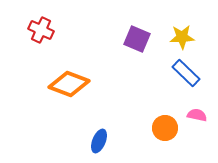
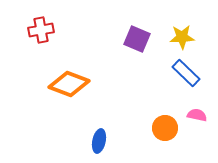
red cross: rotated 35 degrees counterclockwise
blue ellipse: rotated 10 degrees counterclockwise
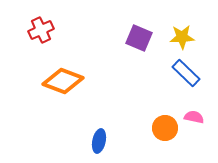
red cross: rotated 15 degrees counterclockwise
purple square: moved 2 px right, 1 px up
orange diamond: moved 6 px left, 3 px up
pink semicircle: moved 3 px left, 2 px down
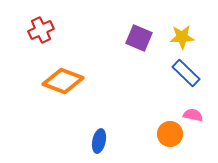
pink semicircle: moved 1 px left, 2 px up
orange circle: moved 5 px right, 6 px down
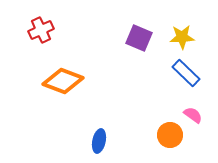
pink semicircle: rotated 24 degrees clockwise
orange circle: moved 1 px down
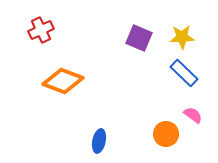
blue rectangle: moved 2 px left
orange circle: moved 4 px left, 1 px up
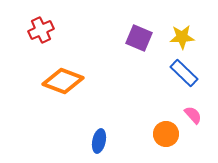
pink semicircle: rotated 12 degrees clockwise
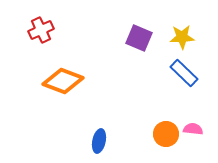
pink semicircle: moved 14 px down; rotated 42 degrees counterclockwise
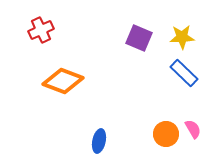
pink semicircle: rotated 54 degrees clockwise
